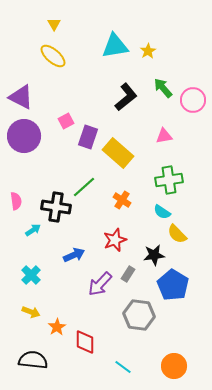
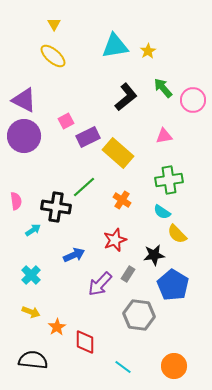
purple triangle: moved 3 px right, 3 px down
purple rectangle: rotated 45 degrees clockwise
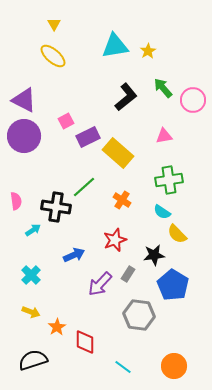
black semicircle: rotated 24 degrees counterclockwise
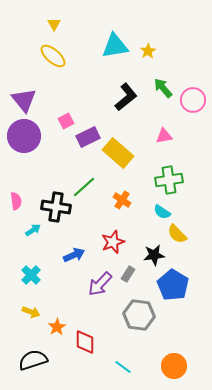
purple triangle: rotated 24 degrees clockwise
red star: moved 2 px left, 2 px down
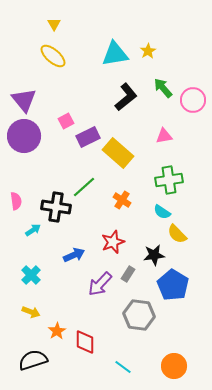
cyan triangle: moved 8 px down
orange star: moved 4 px down
